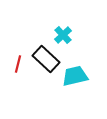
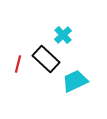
cyan trapezoid: moved 5 px down; rotated 12 degrees counterclockwise
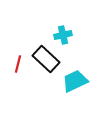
cyan cross: rotated 30 degrees clockwise
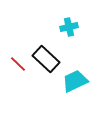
cyan cross: moved 6 px right, 8 px up
red line: rotated 60 degrees counterclockwise
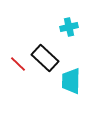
black rectangle: moved 1 px left, 1 px up
cyan trapezoid: moved 4 px left; rotated 64 degrees counterclockwise
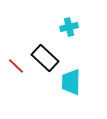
red line: moved 2 px left, 2 px down
cyan trapezoid: moved 1 px down
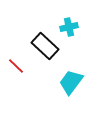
black rectangle: moved 12 px up
cyan trapezoid: rotated 36 degrees clockwise
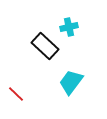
red line: moved 28 px down
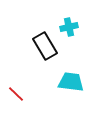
black rectangle: rotated 16 degrees clockwise
cyan trapezoid: rotated 60 degrees clockwise
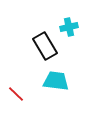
cyan trapezoid: moved 15 px left, 1 px up
